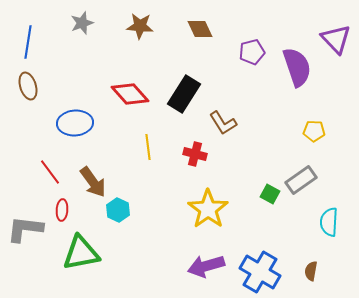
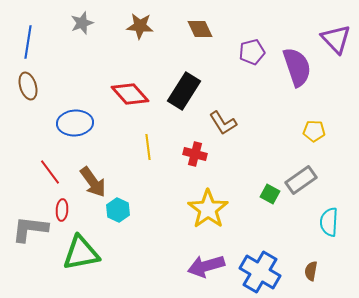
black rectangle: moved 3 px up
gray L-shape: moved 5 px right
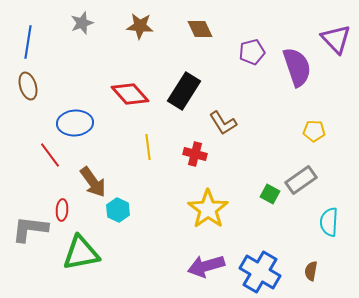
red line: moved 17 px up
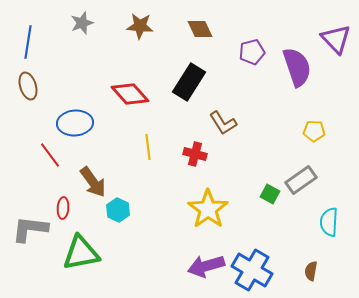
black rectangle: moved 5 px right, 9 px up
red ellipse: moved 1 px right, 2 px up
blue cross: moved 8 px left, 2 px up
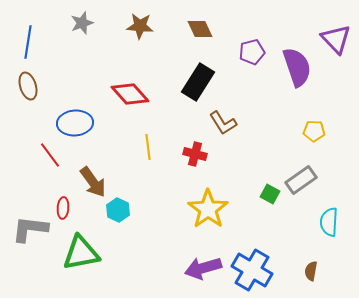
black rectangle: moved 9 px right
purple arrow: moved 3 px left, 2 px down
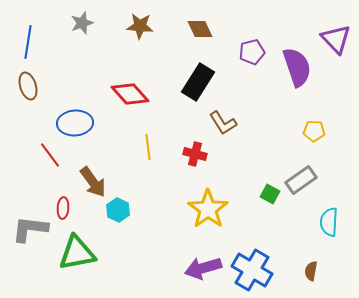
green triangle: moved 4 px left
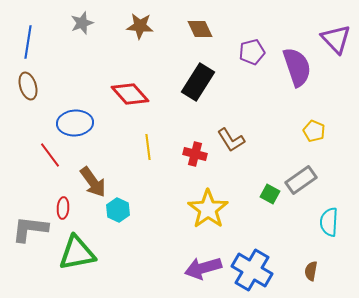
brown L-shape: moved 8 px right, 17 px down
yellow pentagon: rotated 20 degrees clockwise
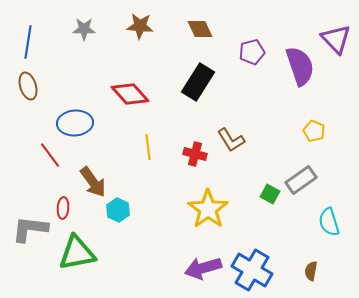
gray star: moved 2 px right, 6 px down; rotated 20 degrees clockwise
purple semicircle: moved 3 px right, 1 px up
cyan semicircle: rotated 20 degrees counterclockwise
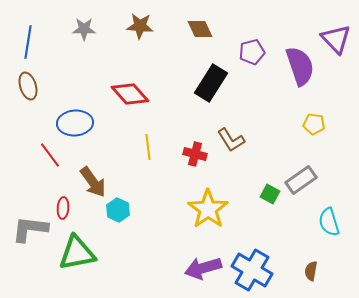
black rectangle: moved 13 px right, 1 px down
yellow pentagon: moved 7 px up; rotated 15 degrees counterclockwise
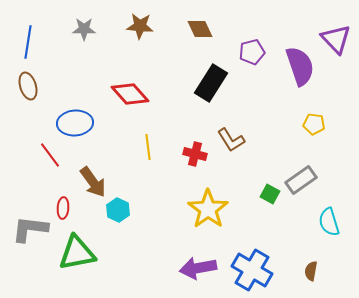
purple arrow: moved 5 px left; rotated 6 degrees clockwise
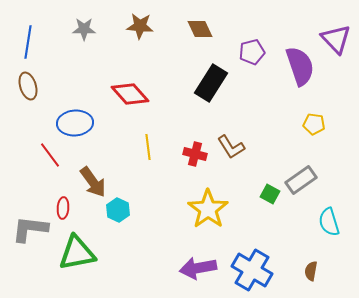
brown L-shape: moved 7 px down
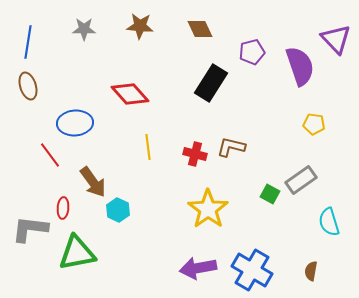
brown L-shape: rotated 136 degrees clockwise
